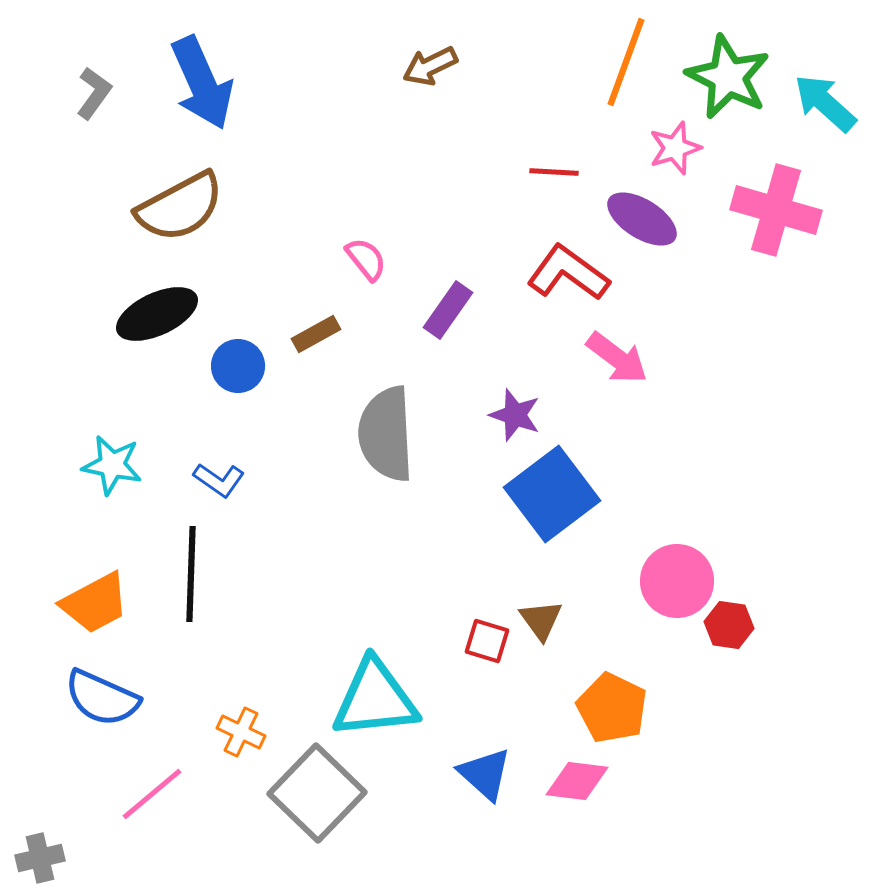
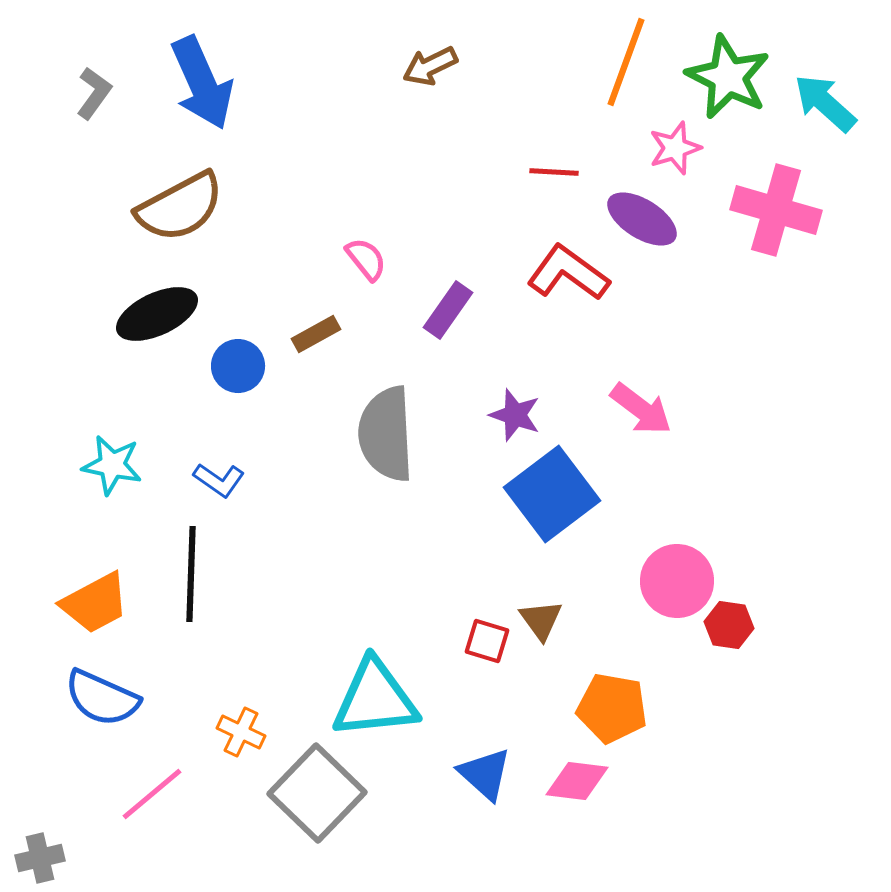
pink arrow: moved 24 px right, 51 px down
orange pentagon: rotated 16 degrees counterclockwise
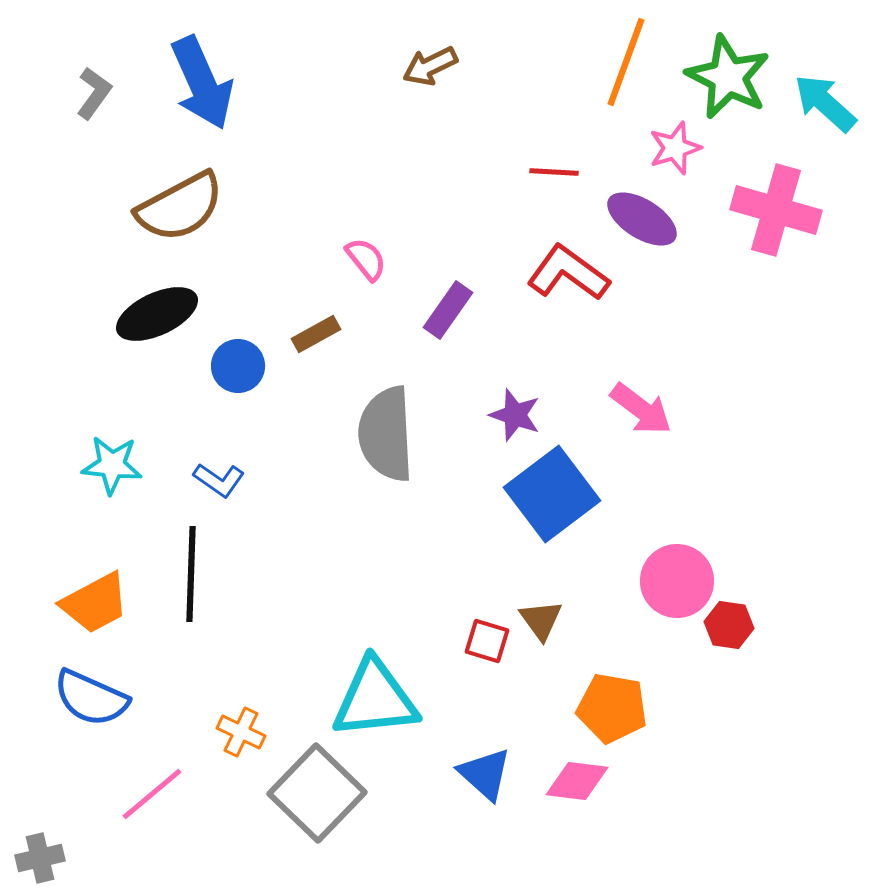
cyan star: rotated 6 degrees counterclockwise
blue semicircle: moved 11 px left
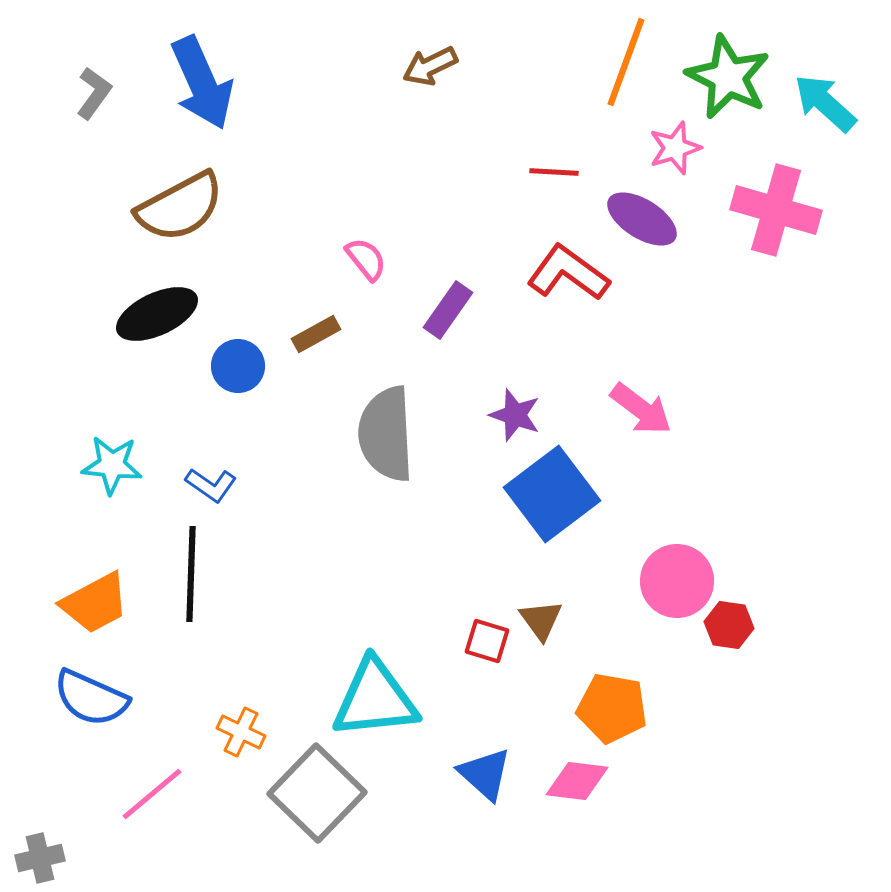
blue L-shape: moved 8 px left, 5 px down
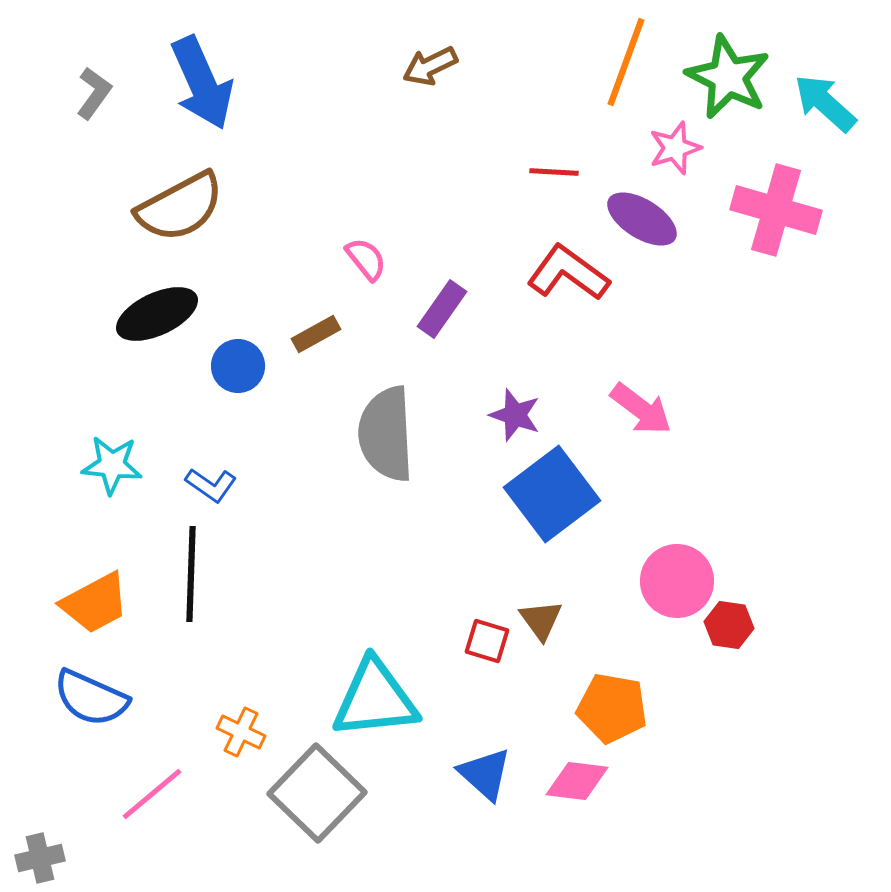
purple rectangle: moved 6 px left, 1 px up
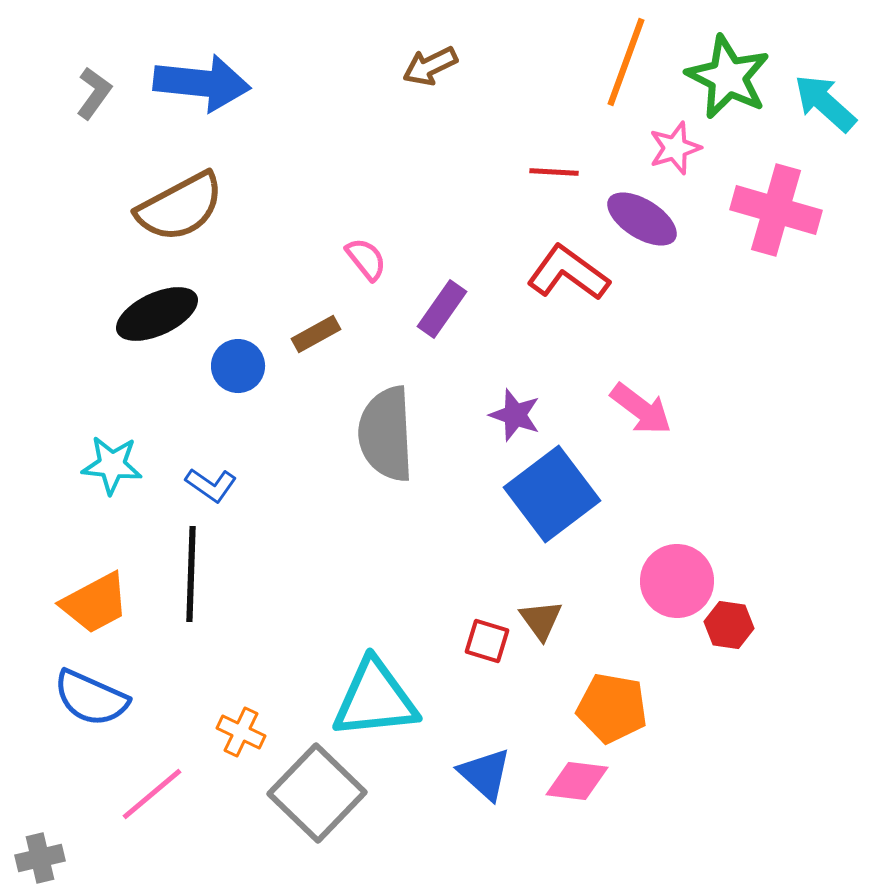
blue arrow: rotated 60 degrees counterclockwise
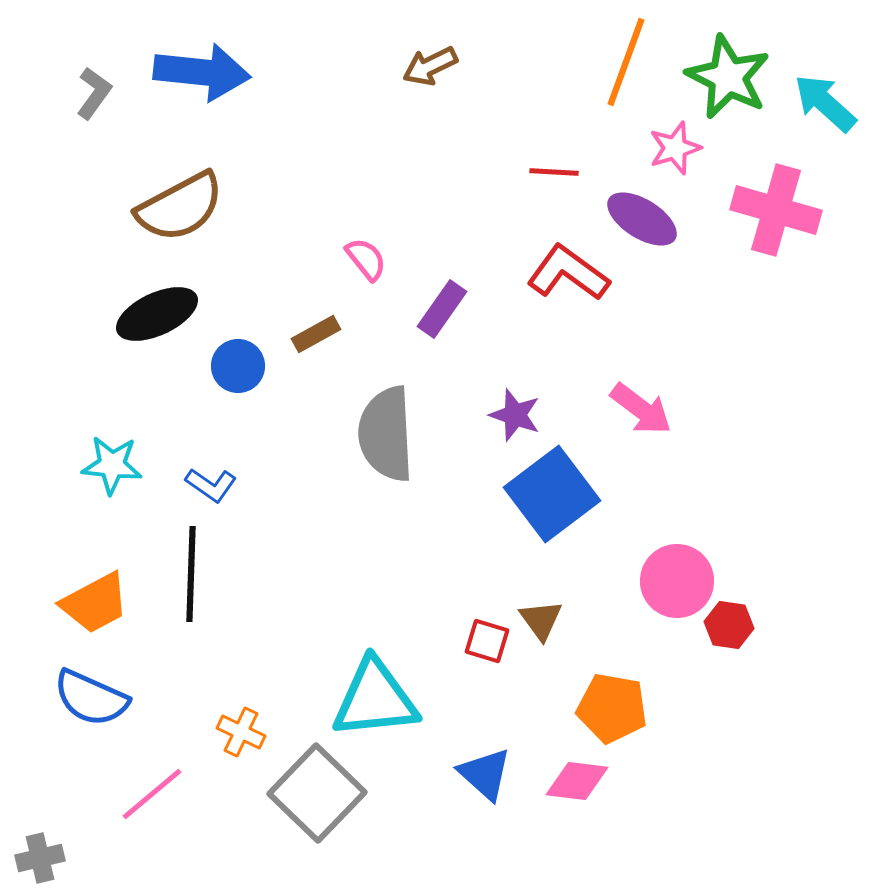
blue arrow: moved 11 px up
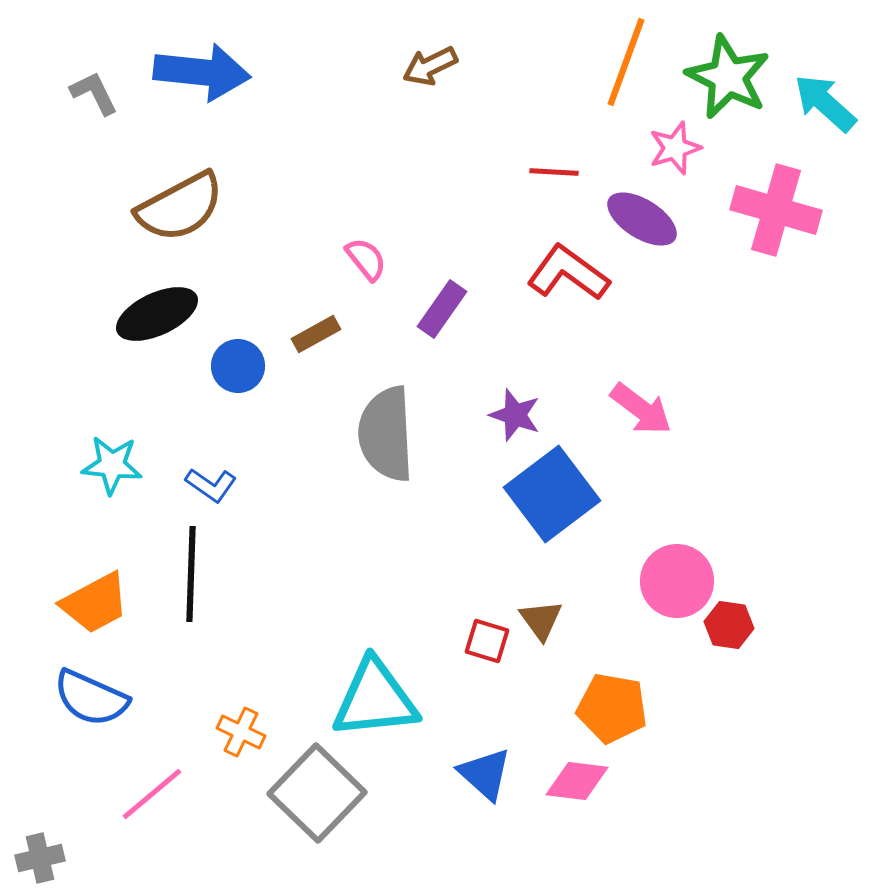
gray L-shape: rotated 62 degrees counterclockwise
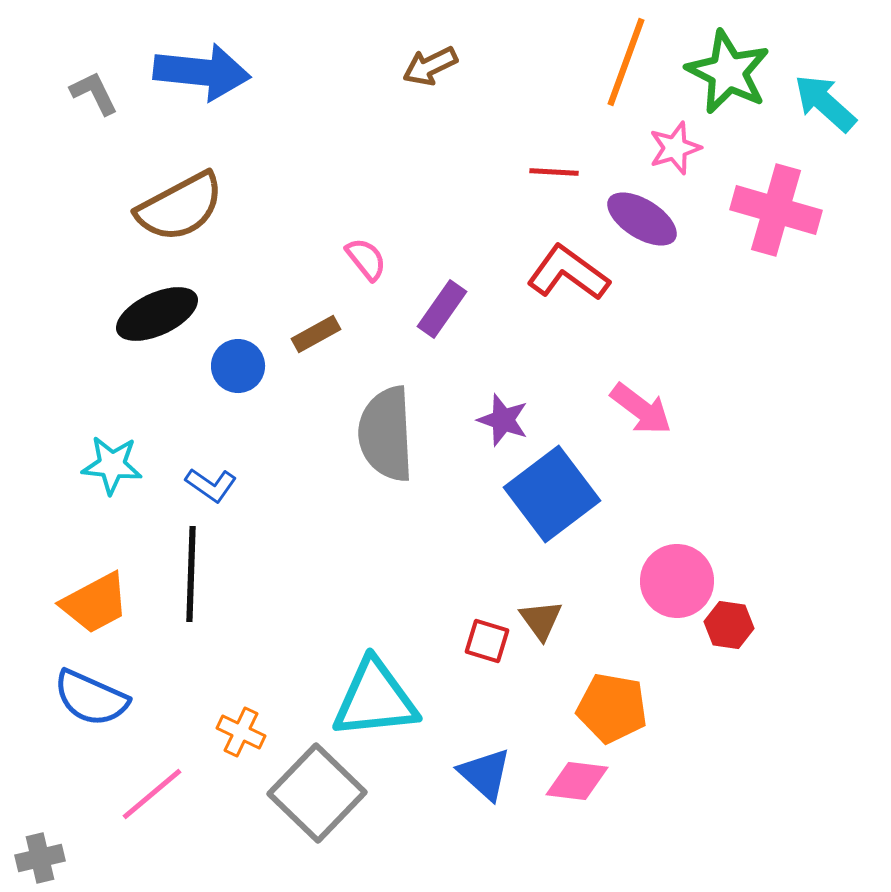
green star: moved 5 px up
purple star: moved 12 px left, 5 px down
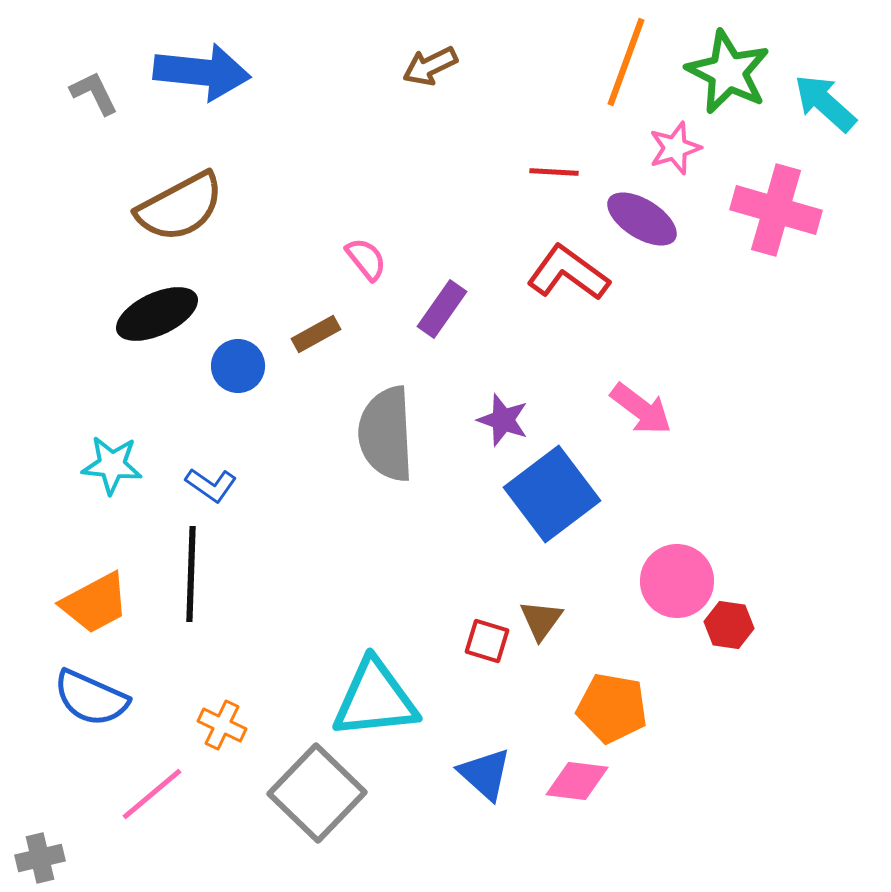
brown triangle: rotated 12 degrees clockwise
orange cross: moved 19 px left, 7 px up
